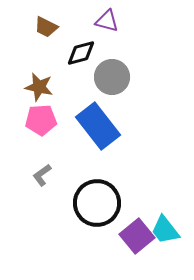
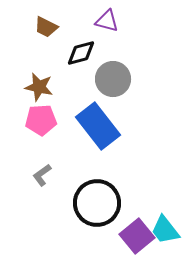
gray circle: moved 1 px right, 2 px down
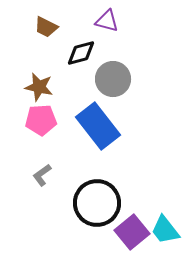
purple square: moved 5 px left, 4 px up
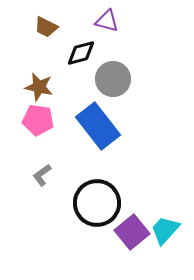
pink pentagon: moved 3 px left; rotated 12 degrees clockwise
cyan trapezoid: rotated 80 degrees clockwise
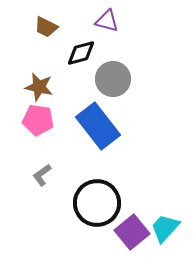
cyan trapezoid: moved 2 px up
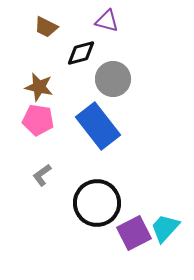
purple square: moved 2 px right, 1 px down; rotated 12 degrees clockwise
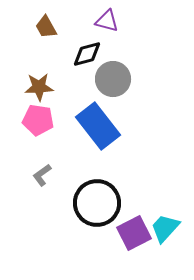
brown trapezoid: rotated 35 degrees clockwise
black diamond: moved 6 px right, 1 px down
brown star: rotated 16 degrees counterclockwise
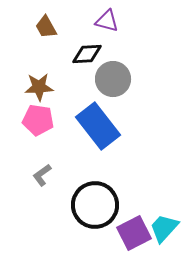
black diamond: rotated 12 degrees clockwise
black circle: moved 2 px left, 2 px down
cyan trapezoid: moved 1 px left
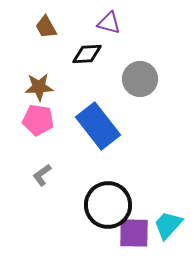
purple triangle: moved 2 px right, 2 px down
gray circle: moved 27 px right
black circle: moved 13 px right
cyan trapezoid: moved 4 px right, 3 px up
purple square: rotated 28 degrees clockwise
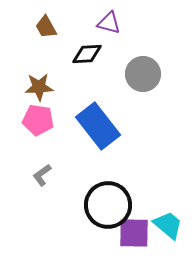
gray circle: moved 3 px right, 5 px up
cyan trapezoid: rotated 88 degrees clockwise
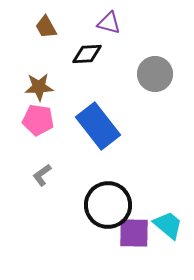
gray circle: moved 12 px right
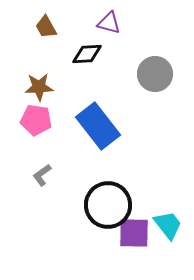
pink pentagon: moved 2 px left
cyan trapezoid: rotated 12 degrees clockwise
